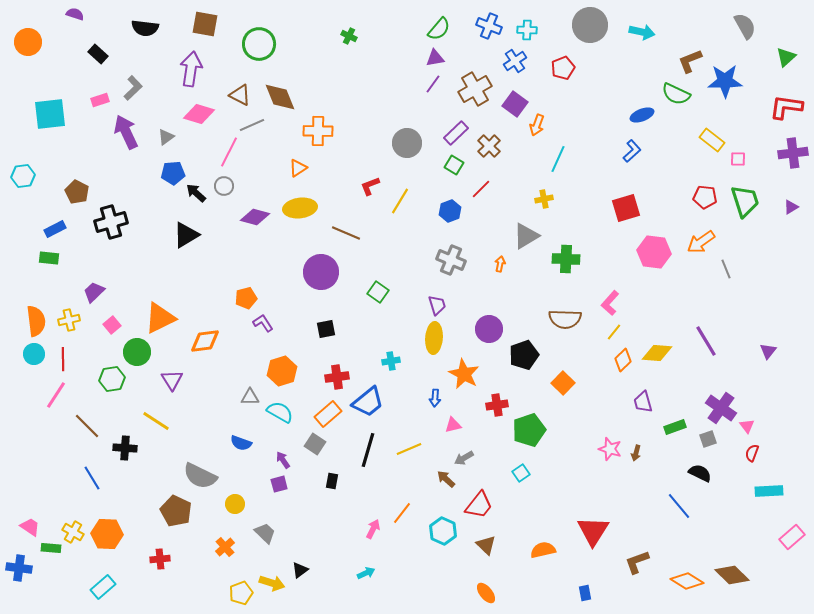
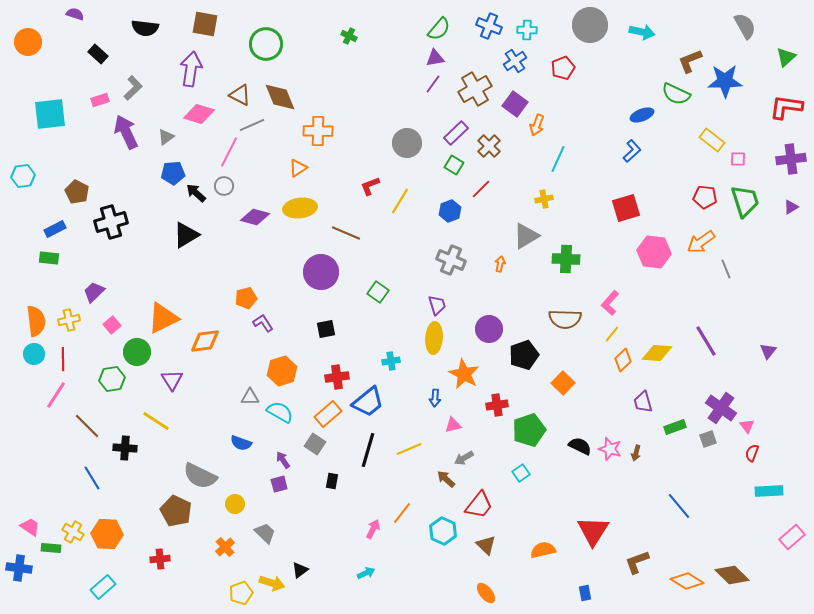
green circle at (259, 44): moved 7 px right
purple cross at (793, 153): moved 2 px left, 6 px down
orange triangle at (160, 318): moved 3 px right
yellow line at (614, 332): moved 2 px left, 2 px down
black semicircle at (700, 473): moved 120 px left, 27 px up
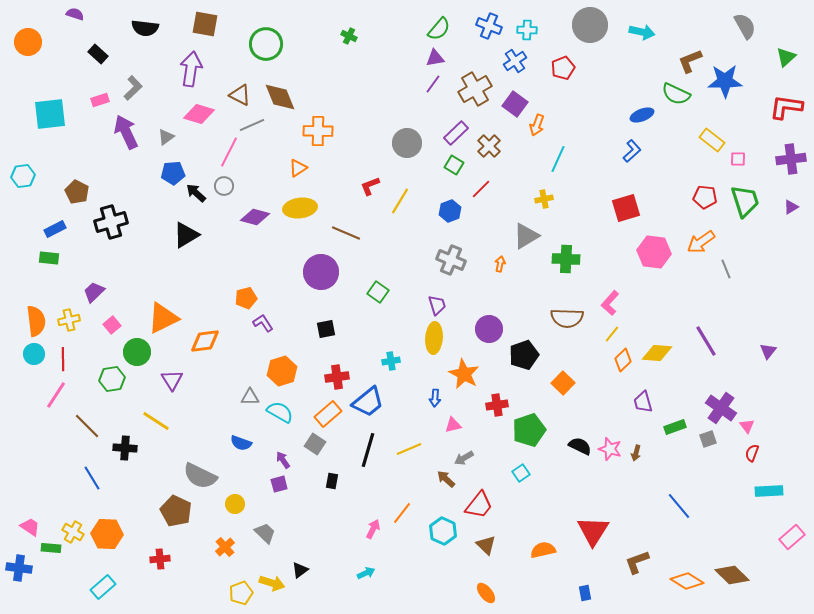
brown semicircle at (565, 319): moved 2 px right, 1 px up
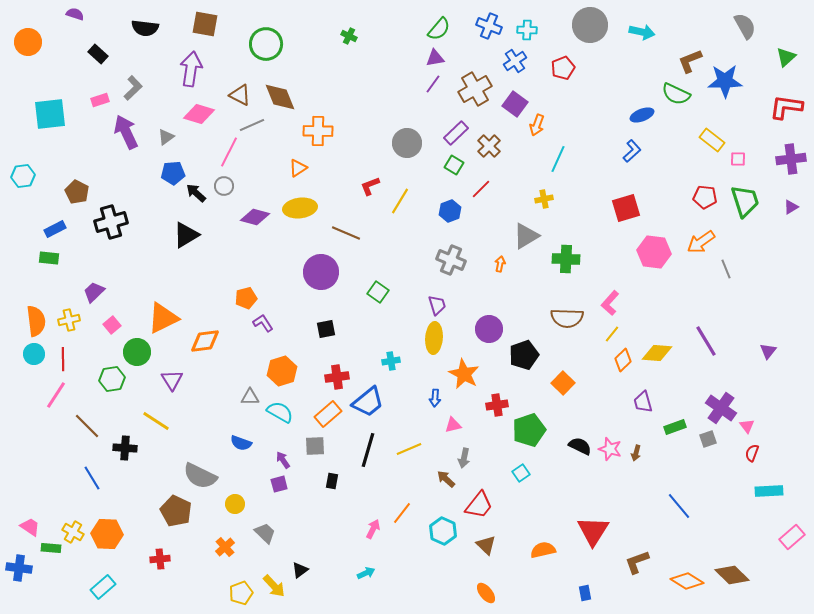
gray square at (315, 444): moved 2 px down; rotated 35 degrees counterclockwise
gray arrow at (464, 458): rotated 48 degrees counterclockwise
yellow arrow at (272, 583): moved 2 px right, 3 px down; rotated 30 degrees clockwise
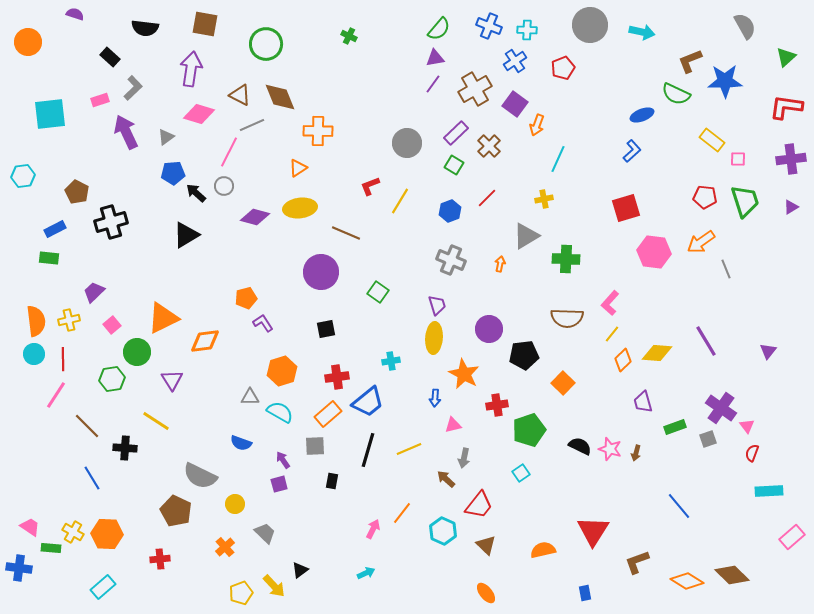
black rectangle at (98, 54): moved 12 px right, 3 px down
red line at (481, 189): moved 6 px right, 9 px down
black pentagon at (524, 355): rotated 12 degrees clockwise
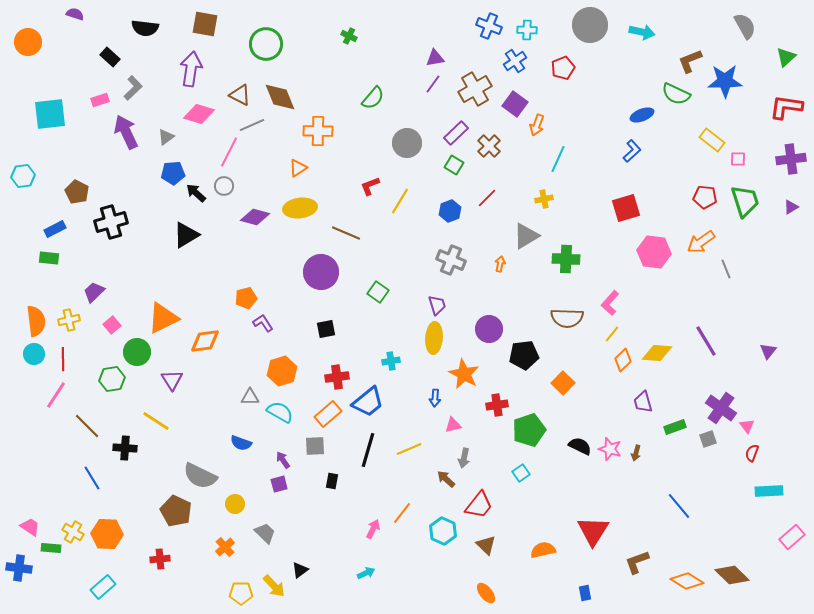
green semicircle at (439, 29): moved 66 px left, 69 px down
yellow pentagon at (241, 593): rotated 20 degrees clockwise
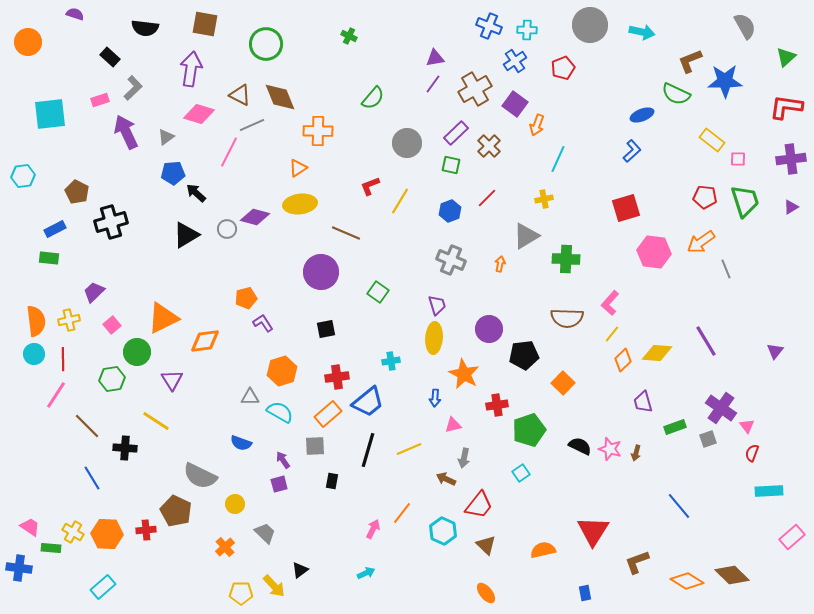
green square at (454, 165): moved 3 px left; rotated 18 degrees counterclockwise
gray circle at (224, 186): moved 3 px right, 43 px down
yellow ellipse at (300, 208): moved 4 px up
purple triangle at (768, 351): moved 7 px right
brown arrow at (446, 479): rotated 18 degrees counterclockwise
red cross at (160, 559): moved 14 px left, 29 px up
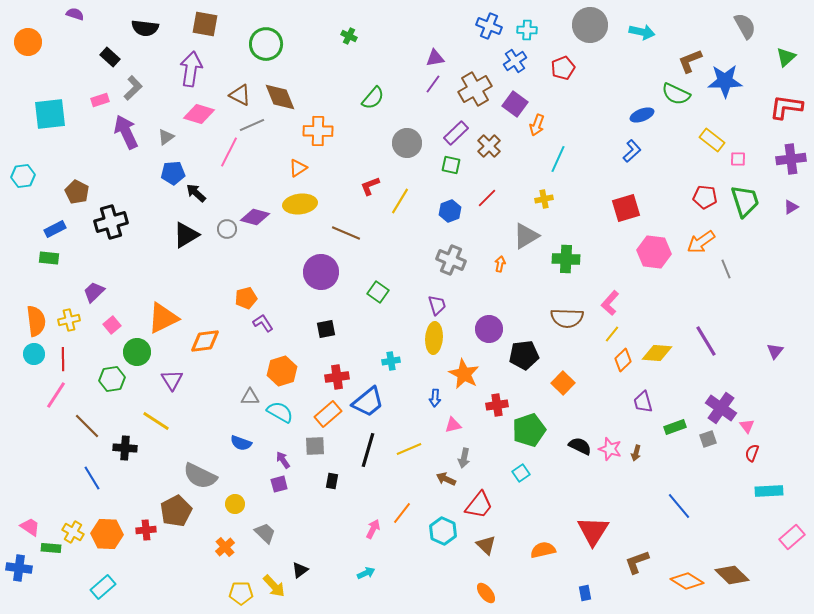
brown pentagon at (176, 511): rotated 20 degrees clockwise
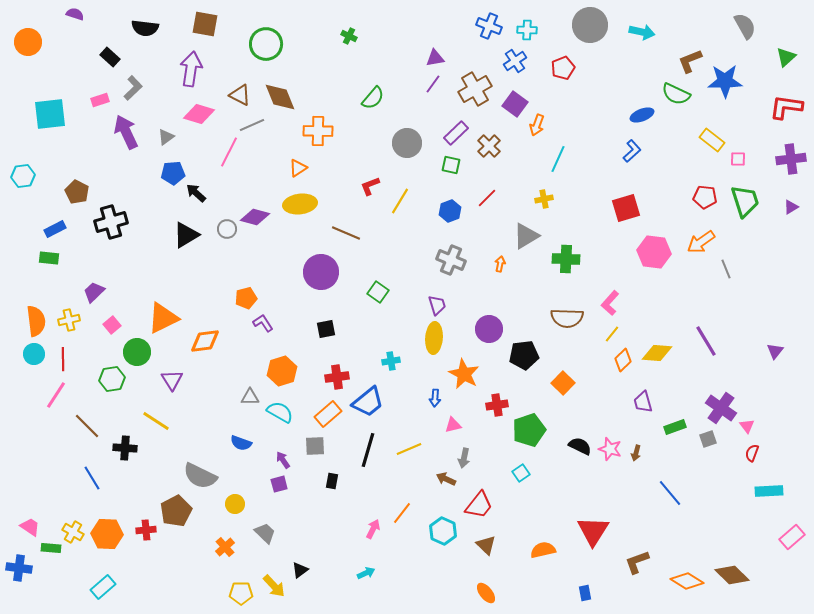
blue line at (679, 506): moved 9 px left, 13 px up
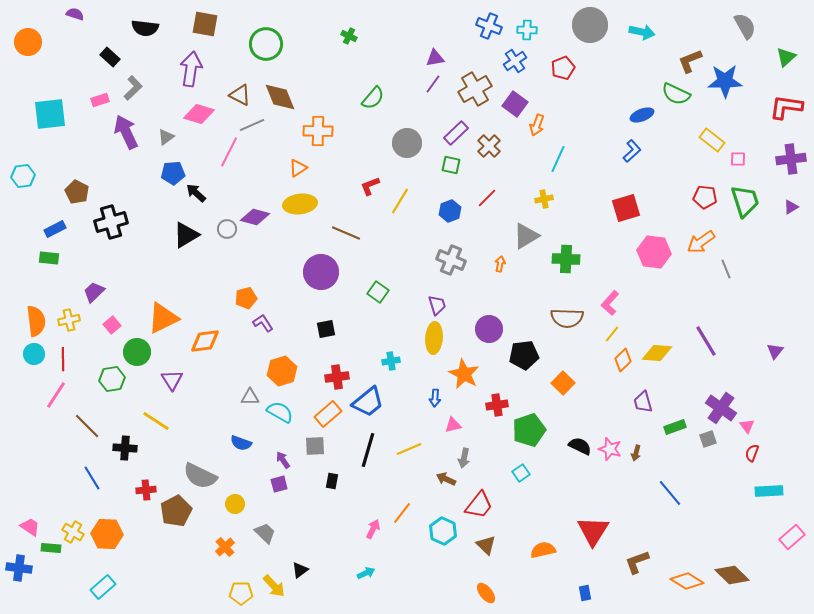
red cross at (146, 530): moved 40 px up
